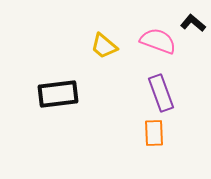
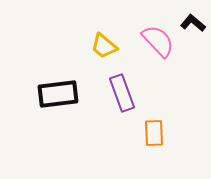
pink semicircle: rotated 27 degrees clockwise
purple rectangle: moved 39 px left
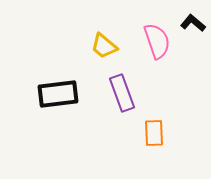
pink semicircle: moved 1 px left; rotated 24 degrees clockwise
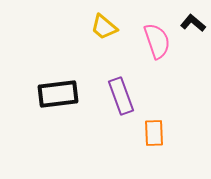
yellow trapezoid: moved 19 px up
purple rectangle: moved 1 px left, 3 px down
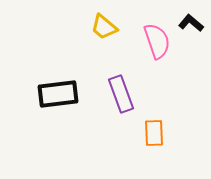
black L-shape: moved 2 px left
purple rectangle: moved 2 px up
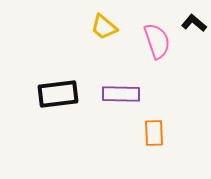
black L-shape: moved 3 px right
purple rectangle: rotated 69 degrees counterclockwise
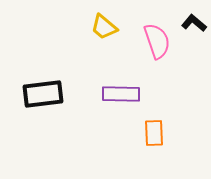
black rectangle: moved 15 px left
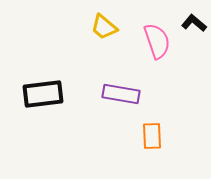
purple rectangle: rotated 9 degrees clockwise
orange rectangle: moved 2 px left, 3 px down
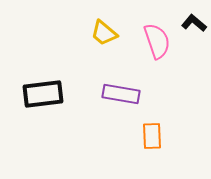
yellow trapezoid: moved 6 px down
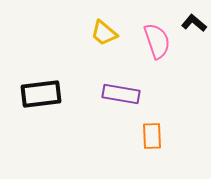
black rectangle: moved 2 px left
